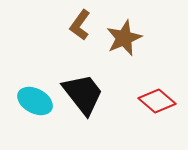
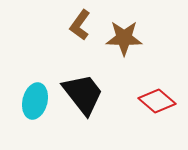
brown star: rotated 24 degrees clockwise
cyan ellipse: rotated 76 degrees clockwise
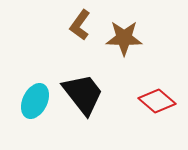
cyan ellipse: rotated 12 degrees clockwise
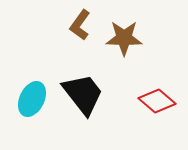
cyan ellipse: moved 3 px left, 2 px up
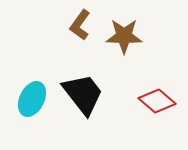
brown star: moved 2 px up
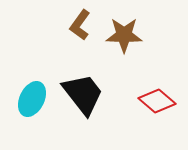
brown star: moved 1 px up
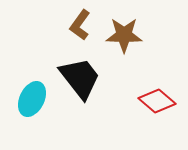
black trapezoid: moved 3 px left, 16 px up
